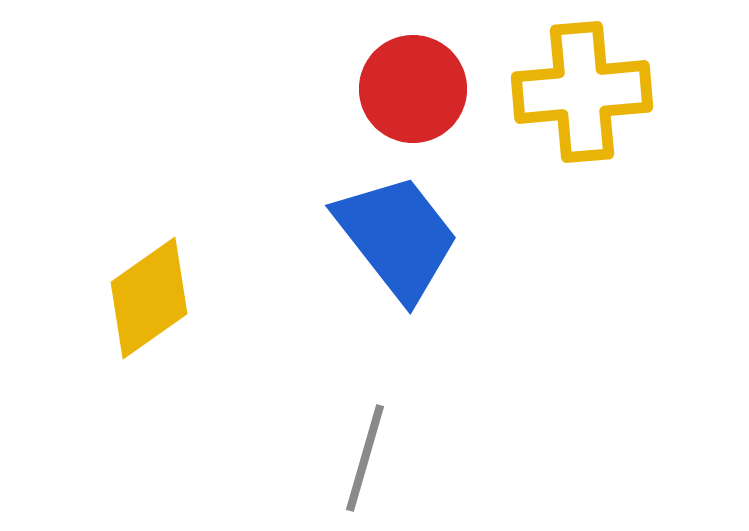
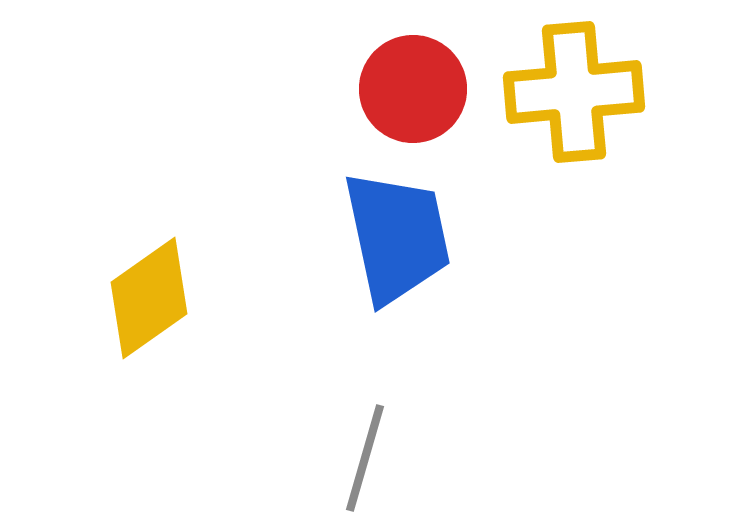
yellow cross: moved 8 px left
blue trapezoid: rotated 26 degrees clockwise
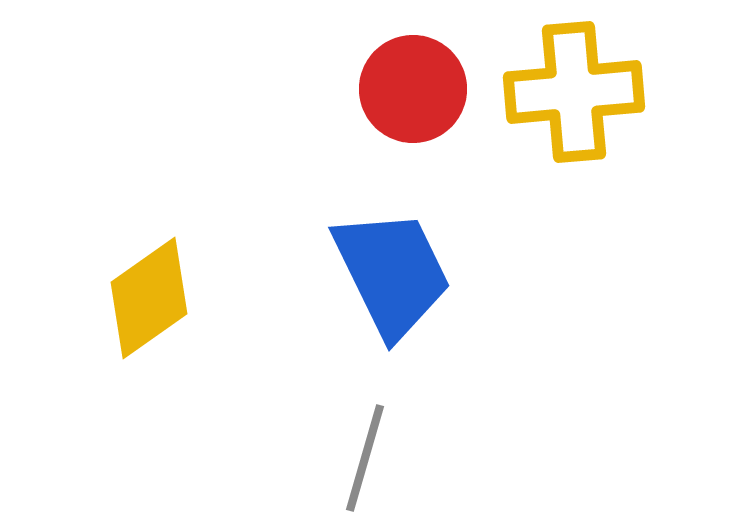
blue trapezoid: moved 5 px left, 36 px down; rotated 14 degrees counterclockwise
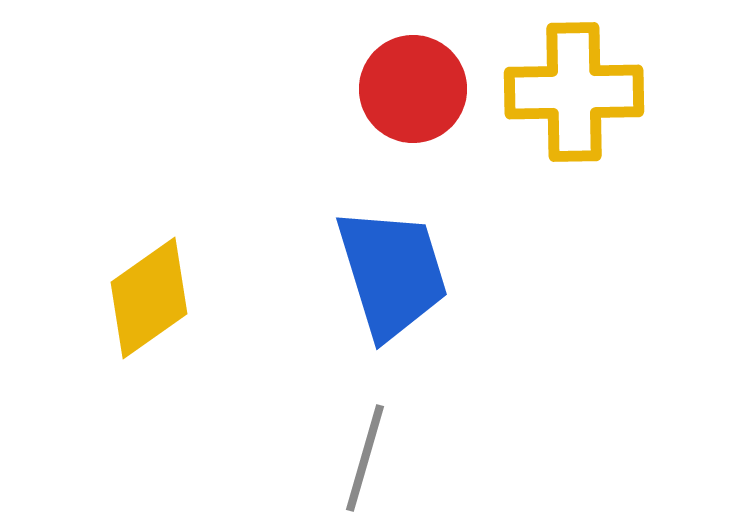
yellow cross: rotated 4 degrees clockwise
blue trapezoid: rotated 9 degrees clockwise
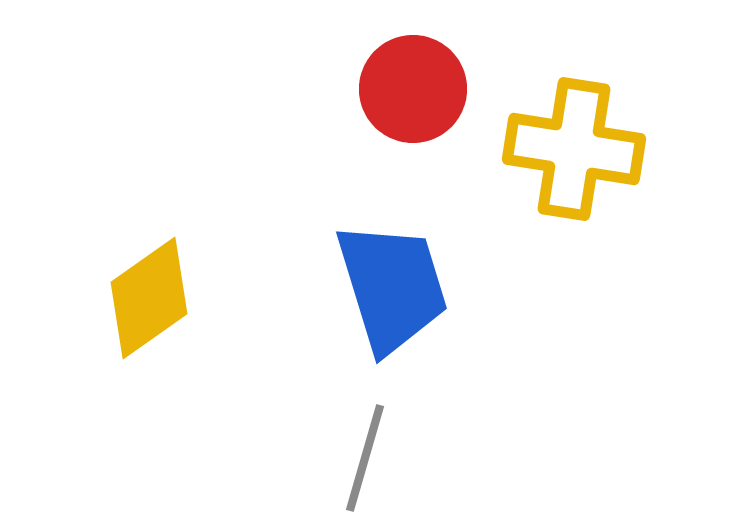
yellow cross: moved 57 px down; rotated 10 degrees clockwise
blue trapezoid: moved 14 px down
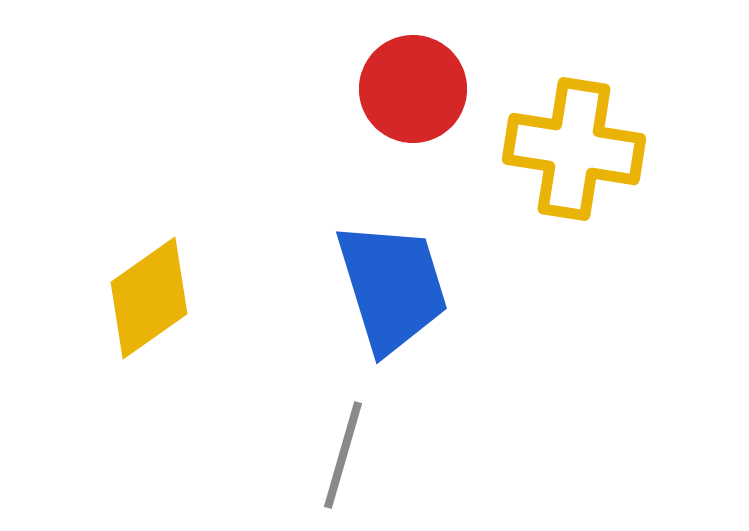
gray line: moved 22 px left, 3 px up
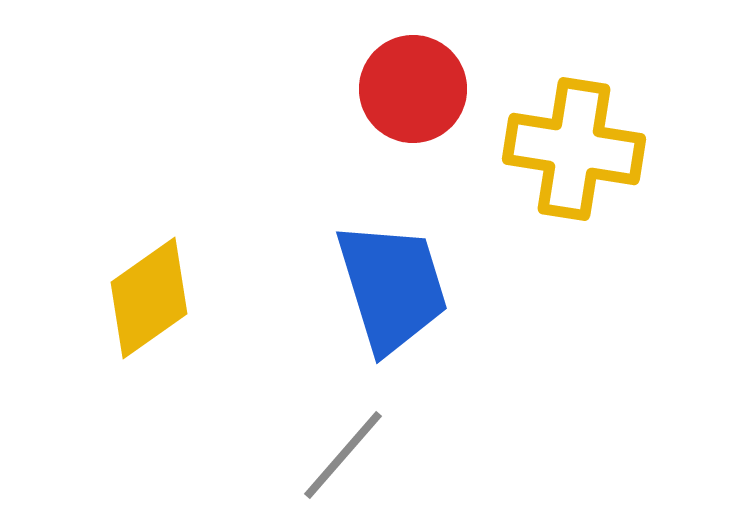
gray line: rotated 25 degrees clockwise
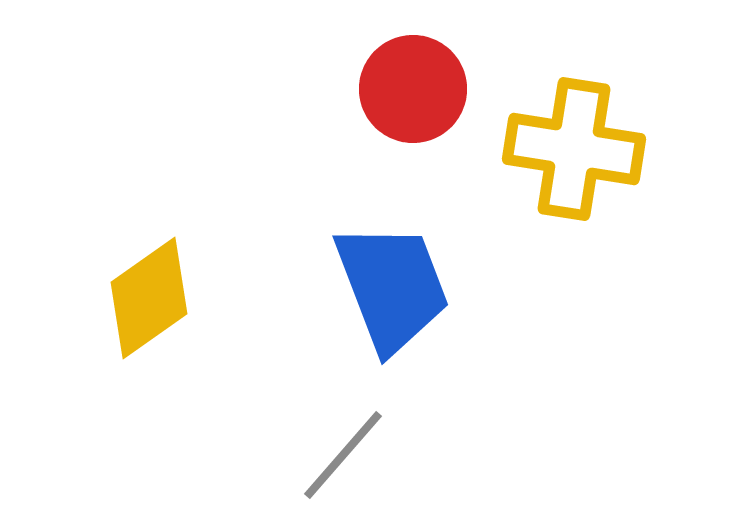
blue trapezoid: rotated 4 degrees counterclockwise
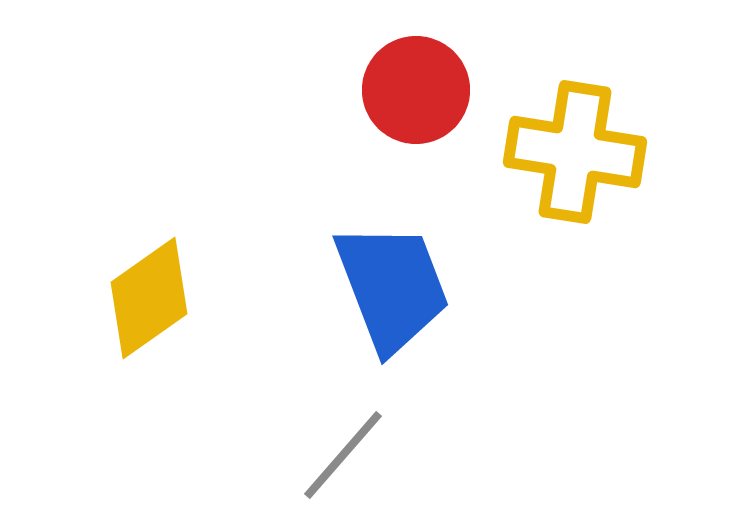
red circle: moved 3 px right, 1 px down
yellow cross: moved 1 px right, 3 px down
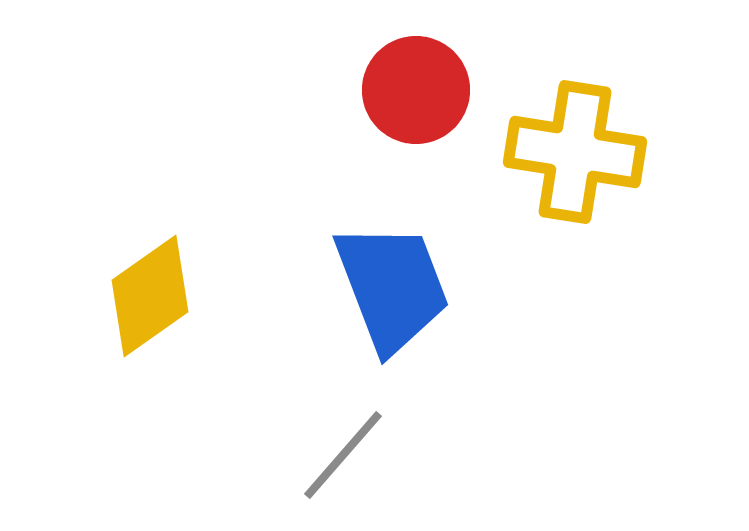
yellow diamond: moved 1 px right, 2 px up
